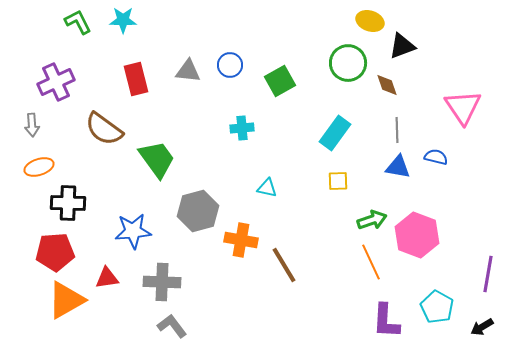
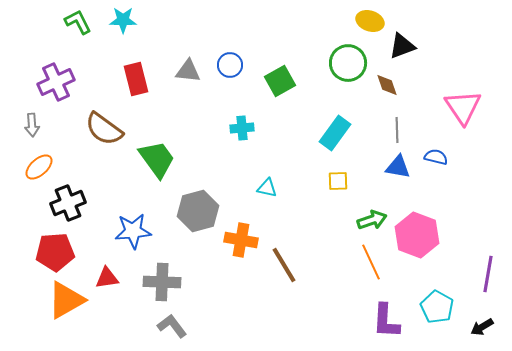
orange ellipse: rotated 24 degrees counterclockwise
black cross: rotated 24 degrees counterclockwise
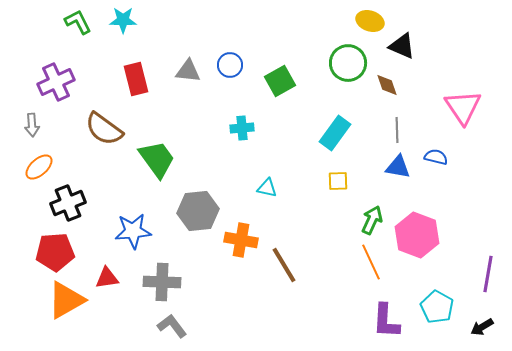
black triangle: rotated 44 degrees clockwise
gray hexagon: rotated 9 degrees clockwise
green arrow: rotated 48 degrees counterclockwise
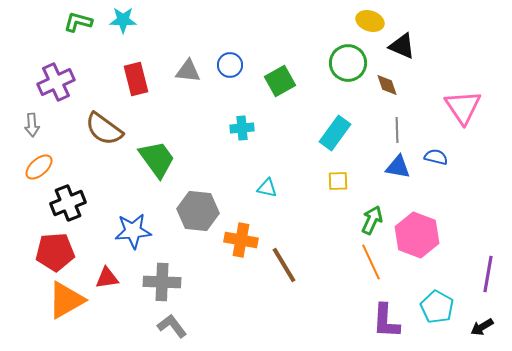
green L-shape: rotated 48 degrees counterclockwise
gray hexagon: rotated 12 degrees clockwise
